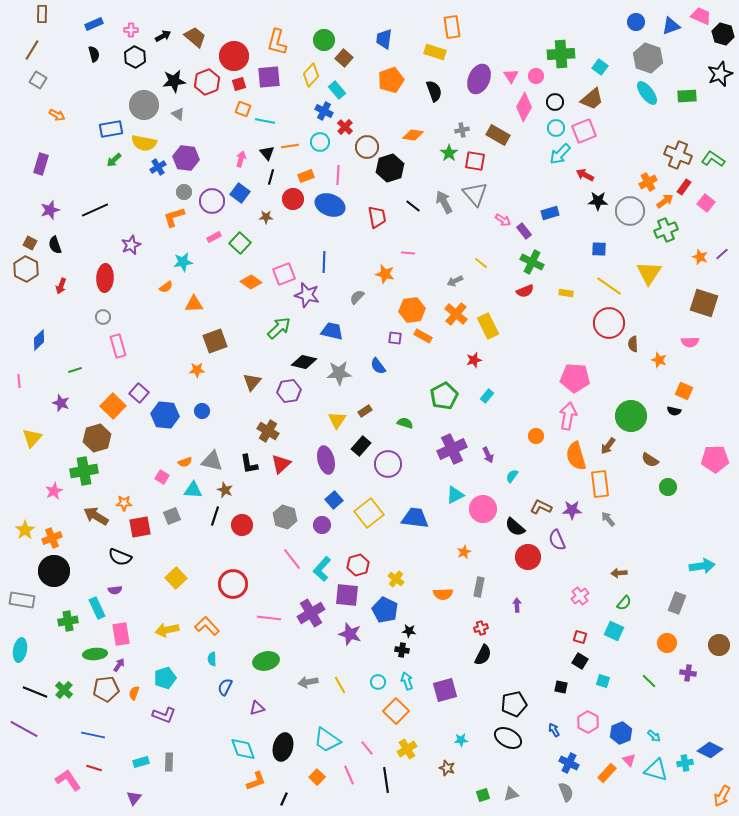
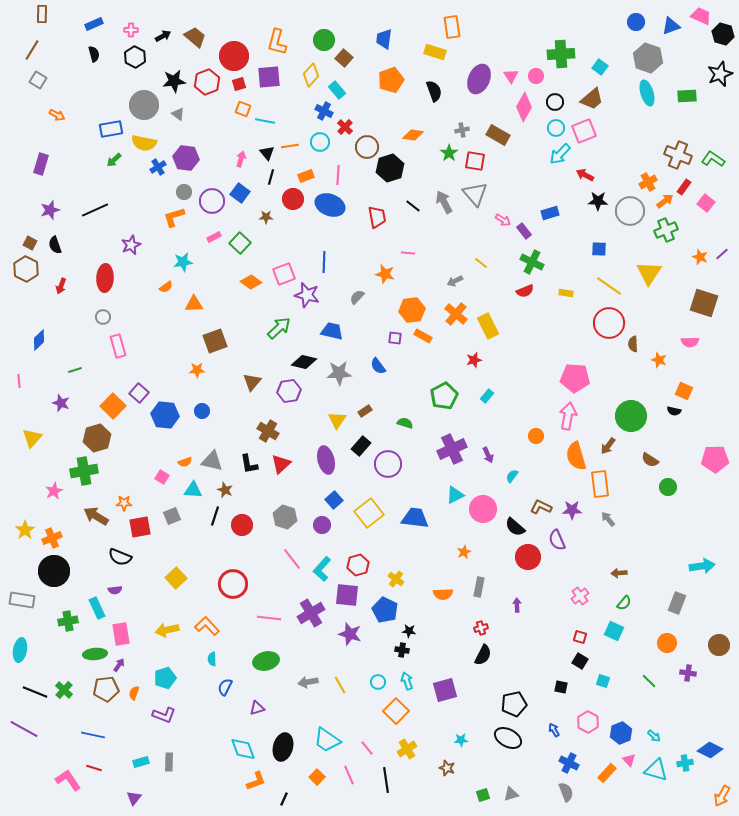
cyan ellipse at (647, 93): rotated 20 degrees clockwise
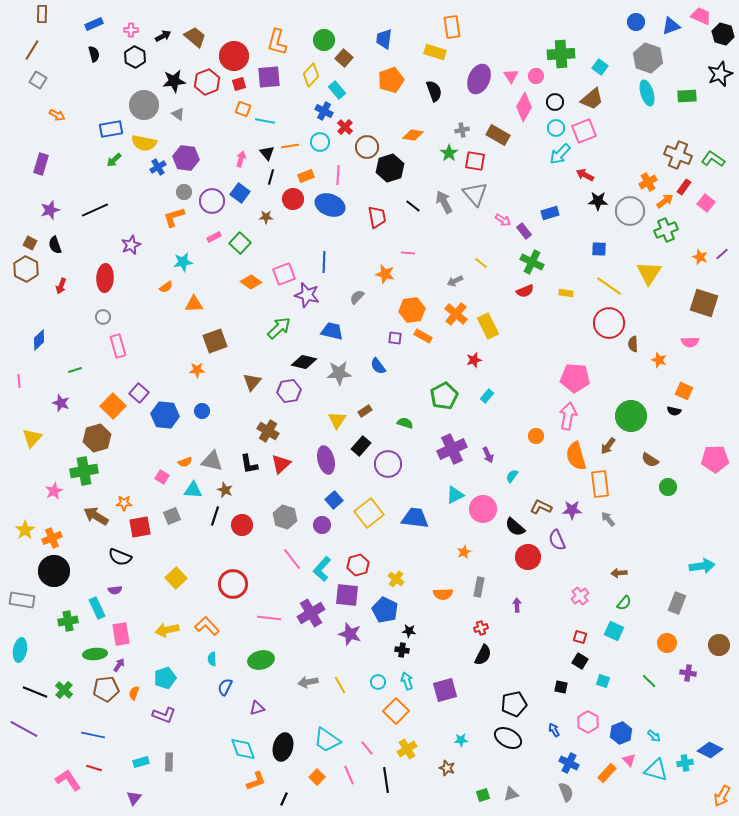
green ellipse at (266, 661): moved 5 px left, 1 px up
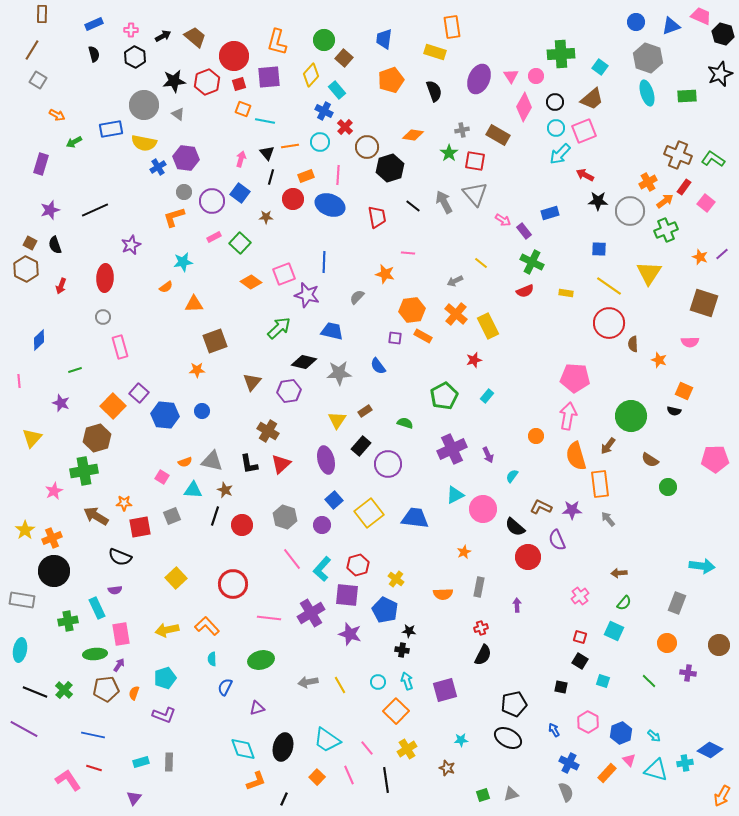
green arrow at (114, 160): moved 40 px left, 18 px up; rotated 14 degrees clockwise
pink rectangle at (118, 346): moved 2 px right, 1 px down
cyan arrow at (702, 566): rotated 15 degrees clockwise
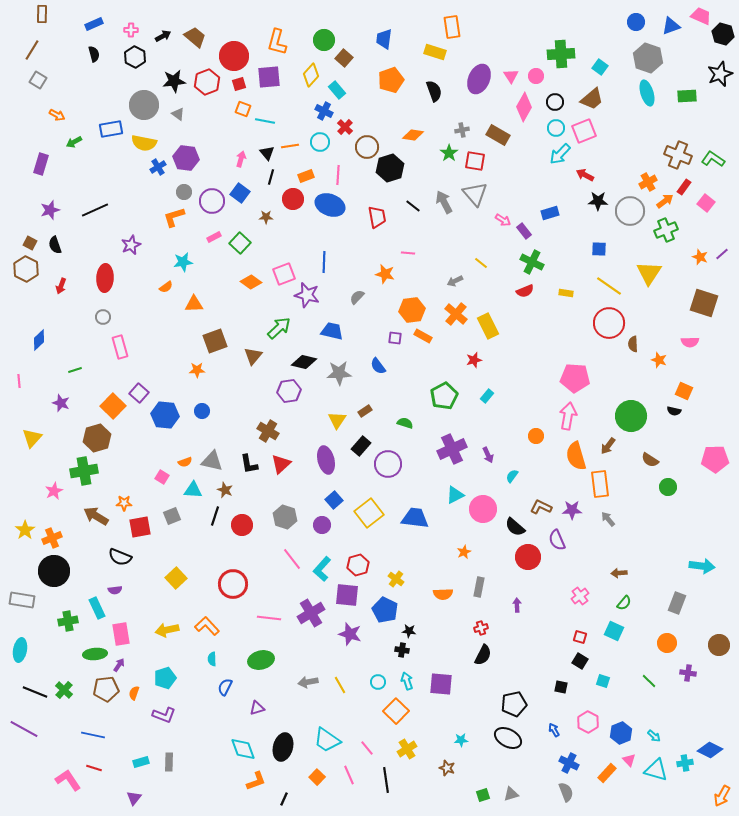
brown triangle at (252, 382): moved 1 px right, 26 px up
purple square at (445, 690): moved 4 px left, 6 px up; rotated 20 degrees clockwise
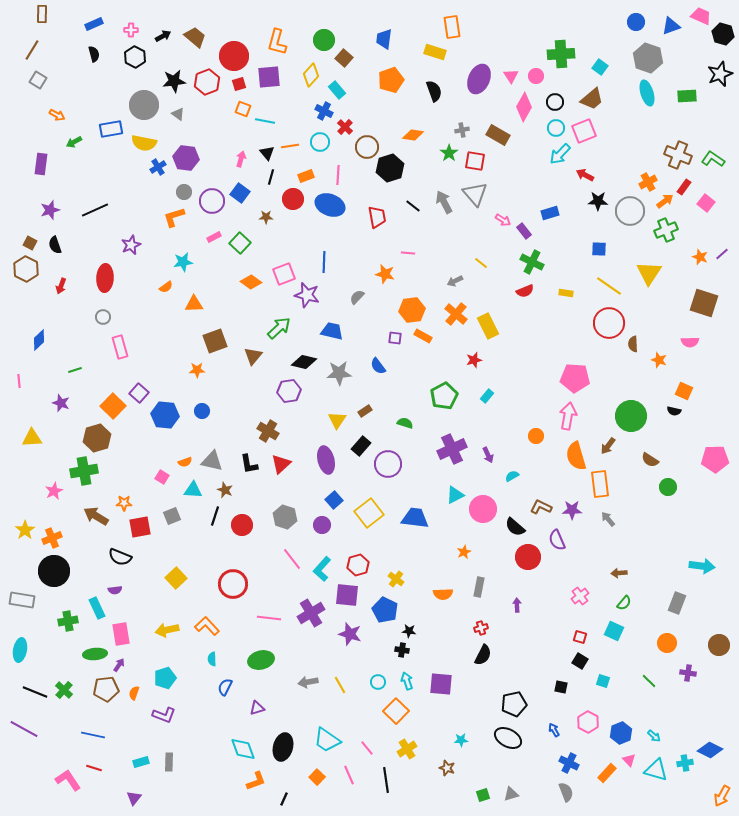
purple rectangle at (41, 164): rotated 10 degrees counterclockwise
yellow triangle at (32, 438): rotated 45 degrees clockwise
cyan semicircle at (512, 476): rotated 24 degrees clockwise
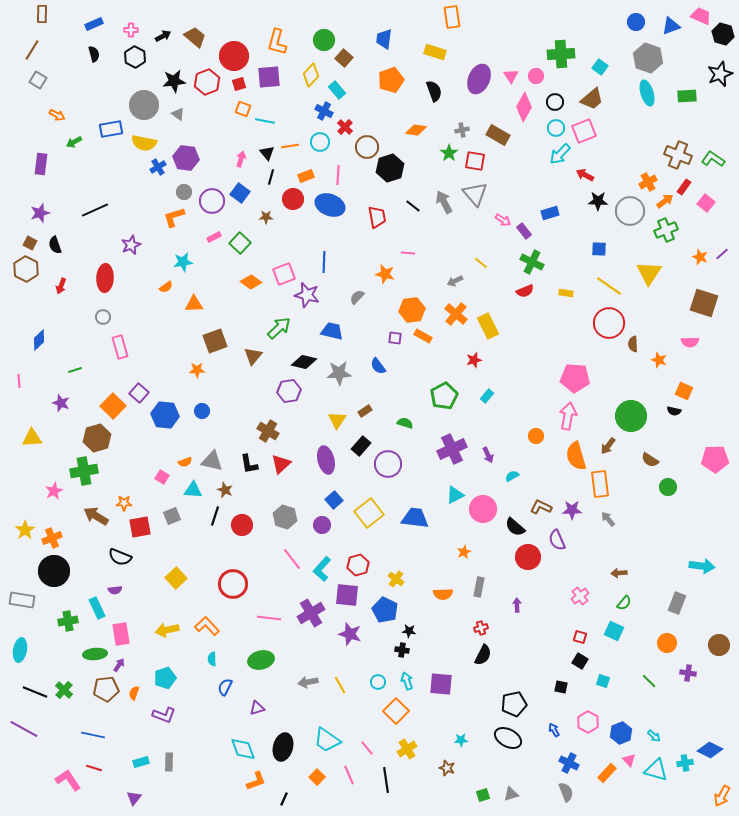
orange rectangle at (452, 27): moved 10 px up
orange diamond at (413, 135): moved 3 px right, 5 px up
purple star at (50, 210): moved 10 px left, 3 px down
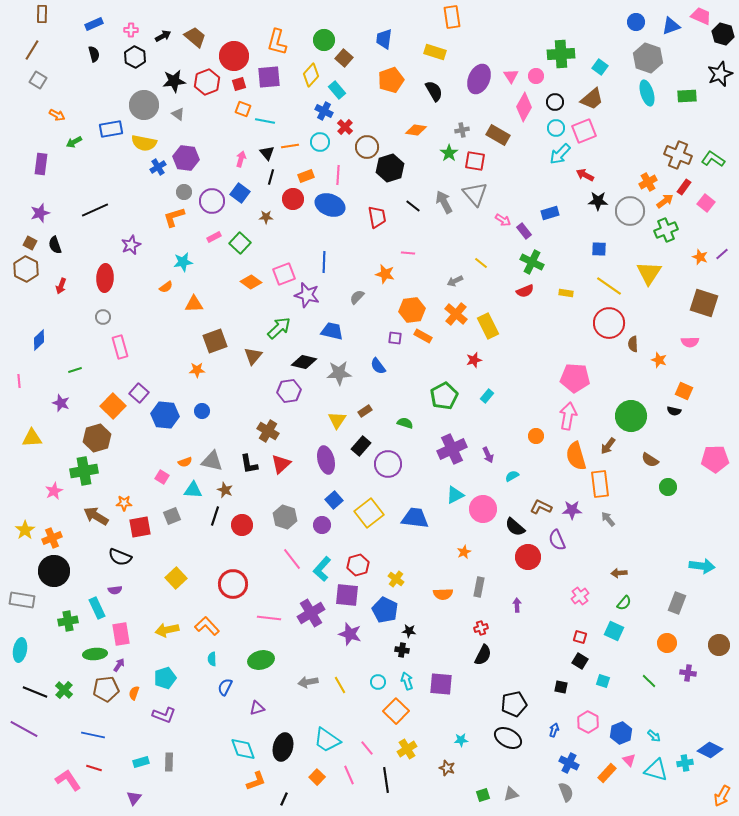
black semicircle at (434, 91): rotated 10 degrees counterclockwise
blue arrow at (554, 730): rotated 48 degrees clockwise
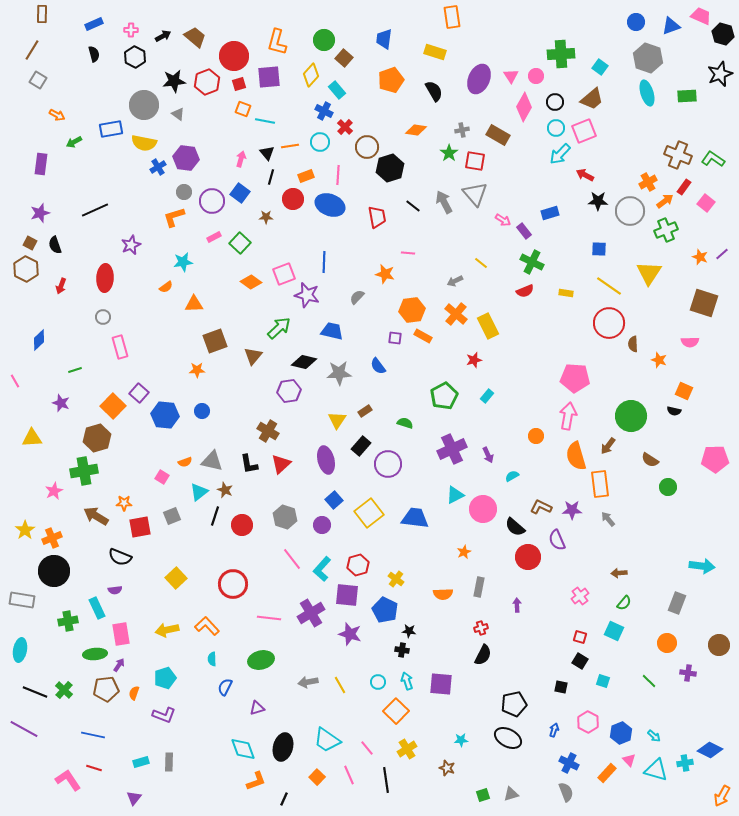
pink line at (19, 381): moved 4 px left; rotated 24 degrees counterclockwise
cyan triangle at (193, 490): moved 6 px right, 2 px down; rotated 42 degrees counterclockwise
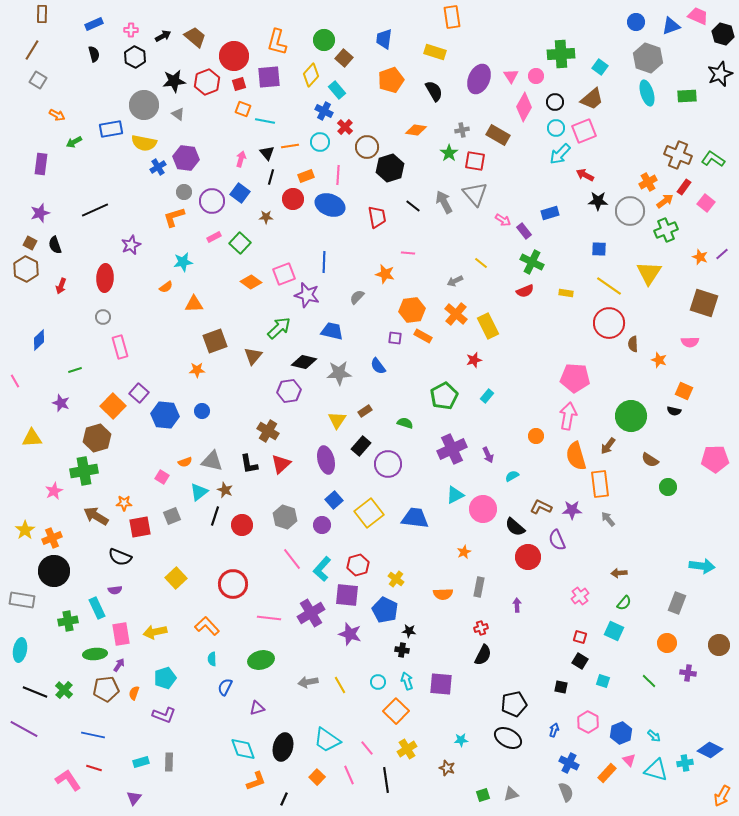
pink trapezoid at (701, 16): moved 3 px left
yellow arrow at (167, 630): moved 12 px left, 2 px down
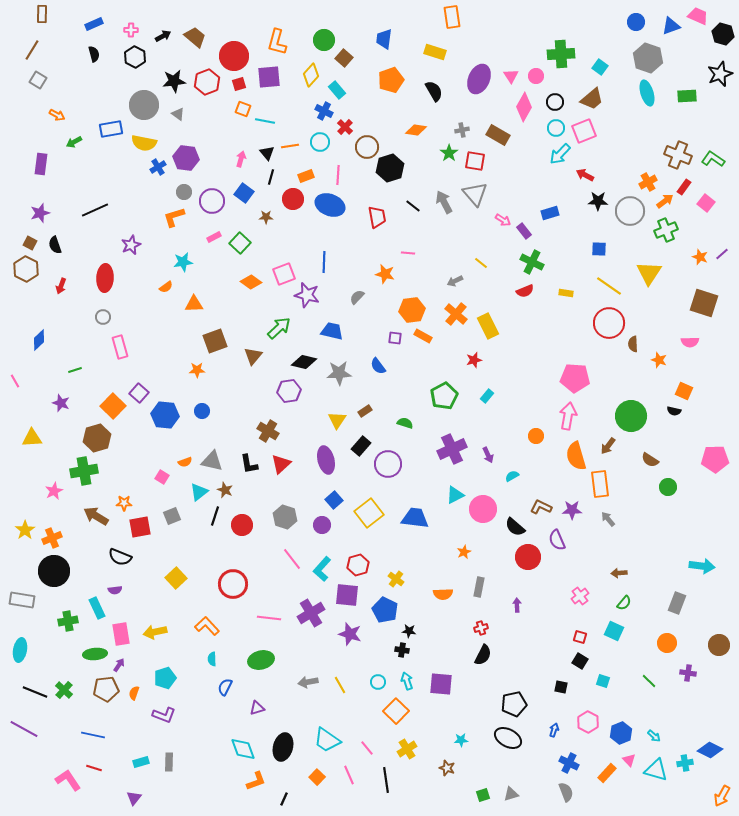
blue square at (240, 193): moved 4 px right
